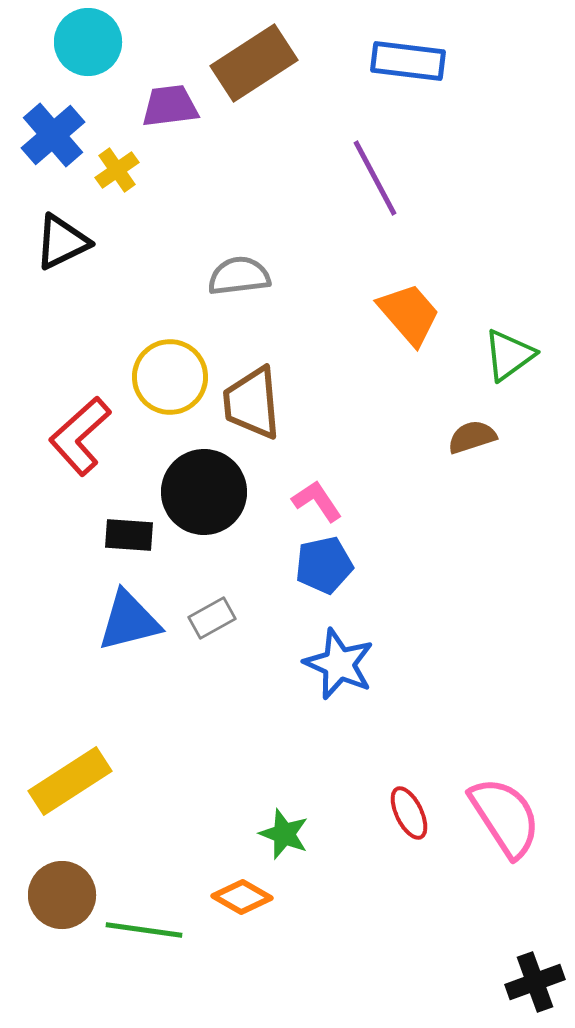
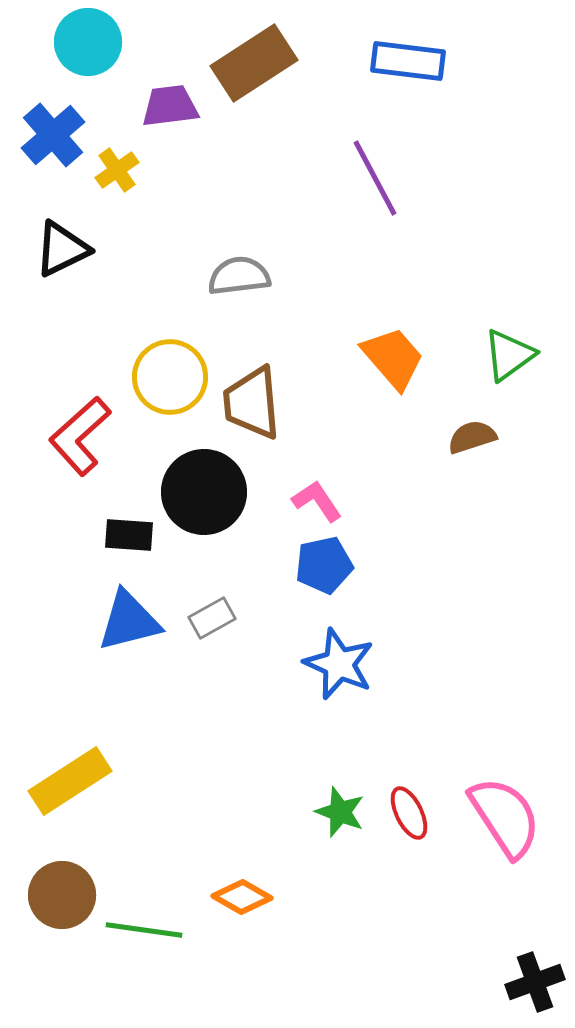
black triangle: moved 7 px down
orange trapezoid: moved 16 px left, 44 px down
green star: moved 56 px right, 22 px up
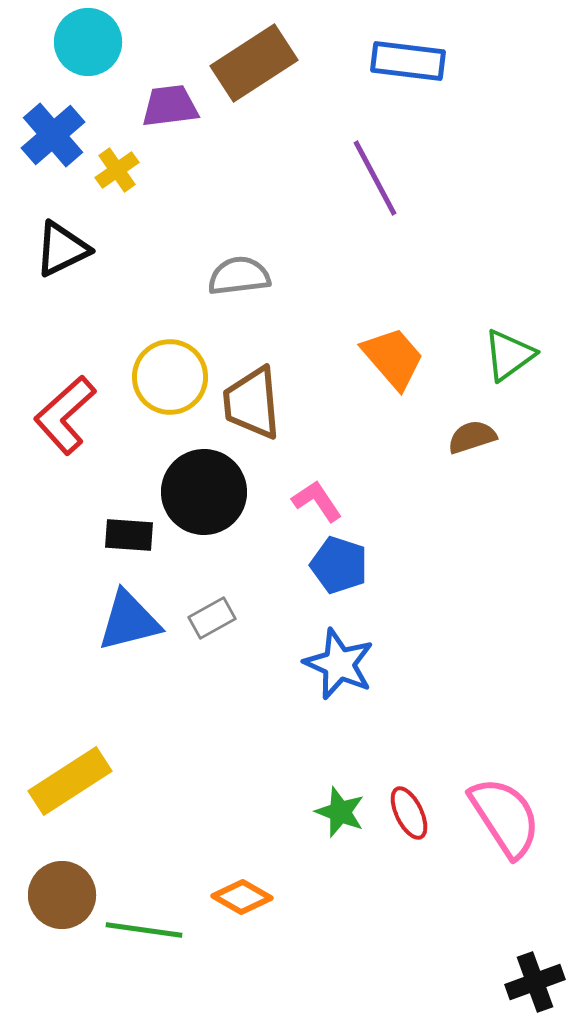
red L-shape: moved 15 px left, 21 px up
blue pentagon: moved 15 px right; rotated 30 degrees clockwise
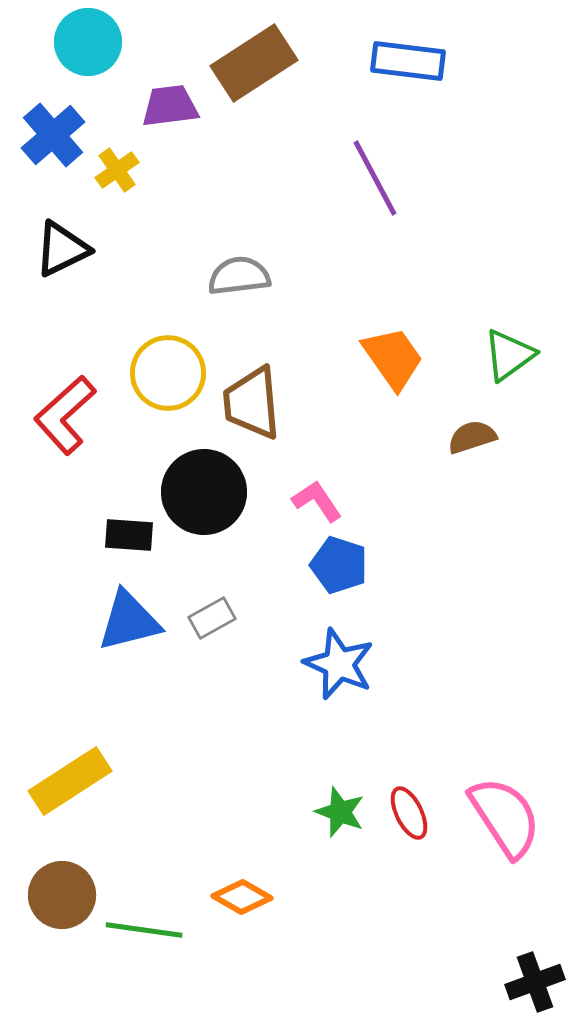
orange trapezoid: rotated 6 degrees clockwise
yellow circle: moved 2 px left, 4 px up
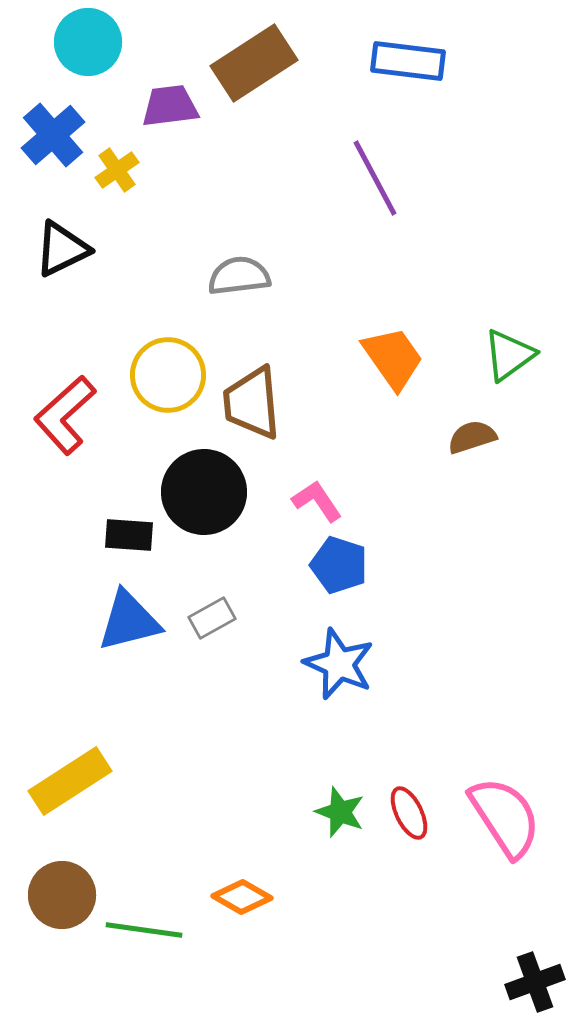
yellow circle: moved 2 px down
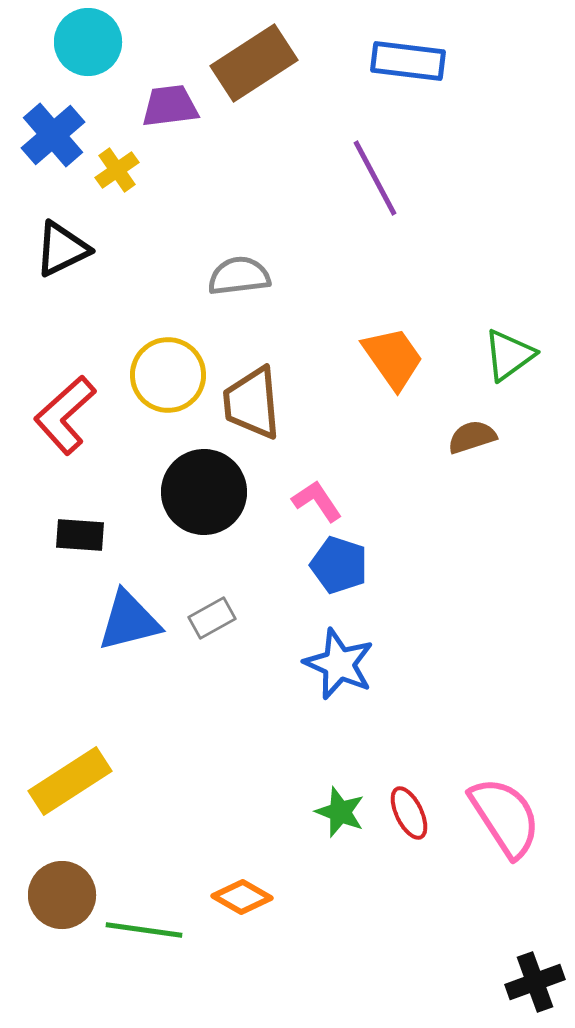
black rectangle: moved 49 px left
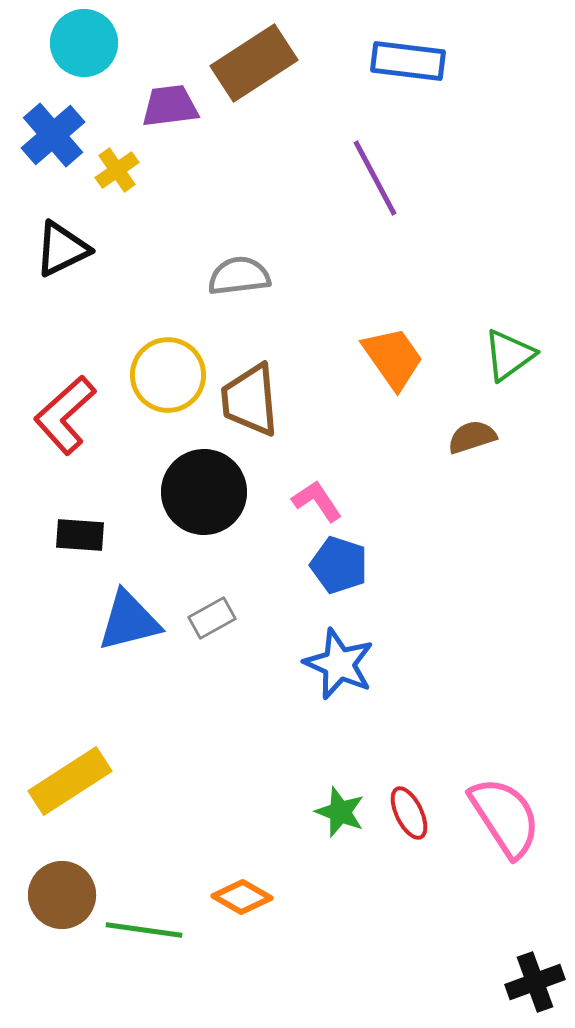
cyan circle: moved 4 px left, 1 px down
brown trapezoid: moved 2 px left, 3 px up
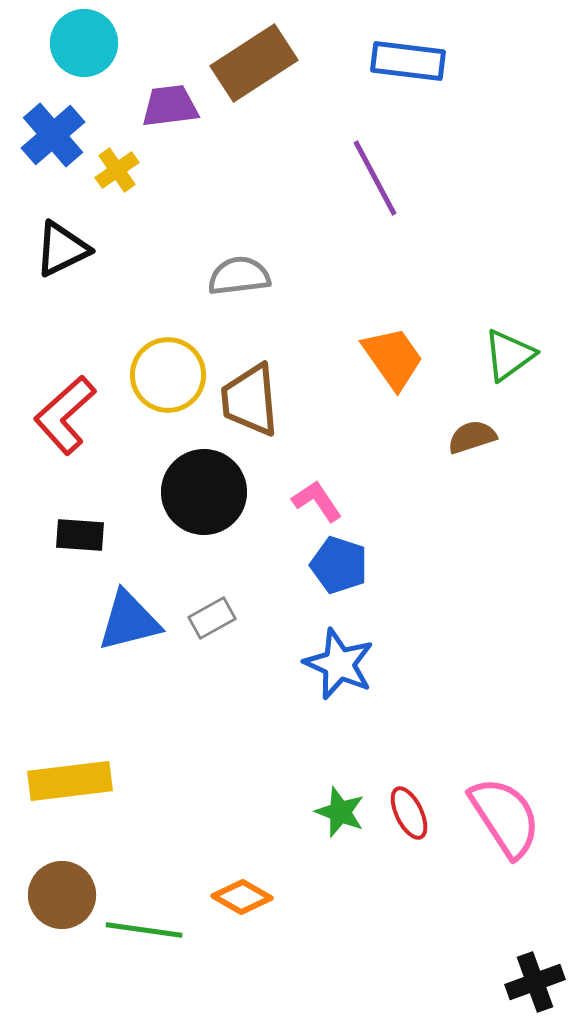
yellow rectangle: rotated 26 degrees clockwise
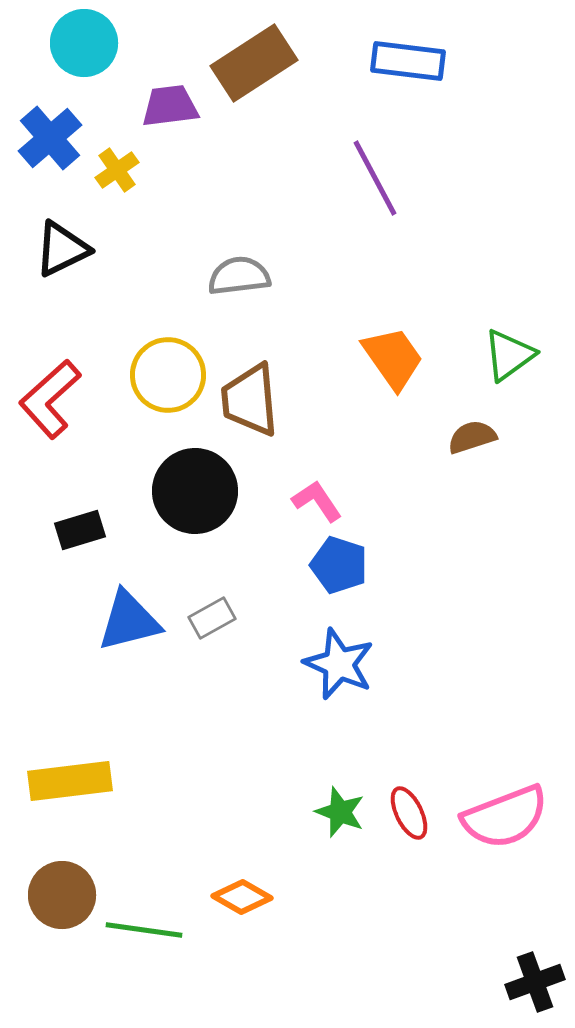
blue cross: moved 3 px left, 3 px down
red L-shape: moved 15 px left, 16 px up
black circle: moved 9 px left, 1 px up
black rectangle: moved 5 px up; rotated 21 degrees counterclockwise
pink semicircle: rotated 102 degrees clockwise
